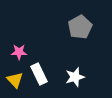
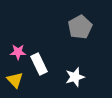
pink star: moved 1 px left
white rectangle: moved 10 px up
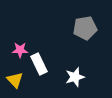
gray pentagon: moved 5 px right, 1 px down; rotated 20 degrees clockwise
pink star: moved 2 px right, 2 px up
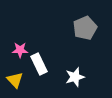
gray pentagon: rotated 15 degrees counterclockwise
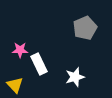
yellow triangle: moved 5 px down
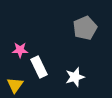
white rectangle: moved 3 px down
yellow triangle: rotated 18 degrees clockwise
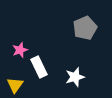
pink star: rotated 21 degrees counterclockwise
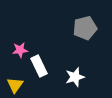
gray pentagon: rotated 10 degrees clockwise
pink star: rotated 14 degrees clockwise
white rectangle: moved 1 px up
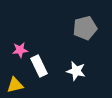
white star: moved 1 px right, 6 px up; rotated 30 degrees clockwise
yellow triangle: rotated 42 degrees clockwise
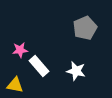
gray pentagon: rotated 10 degrees counterclockwise
white rectangle: rotated 15 degrees counterclockwise
yellow triangle: rotated 24 degrees clockwise
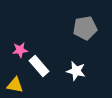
gray pentagon: rotated 15 degrees clockwise
